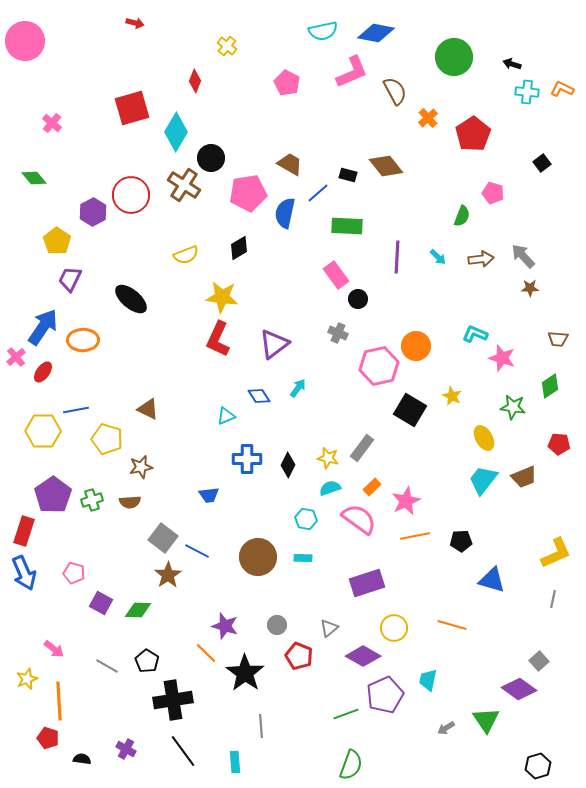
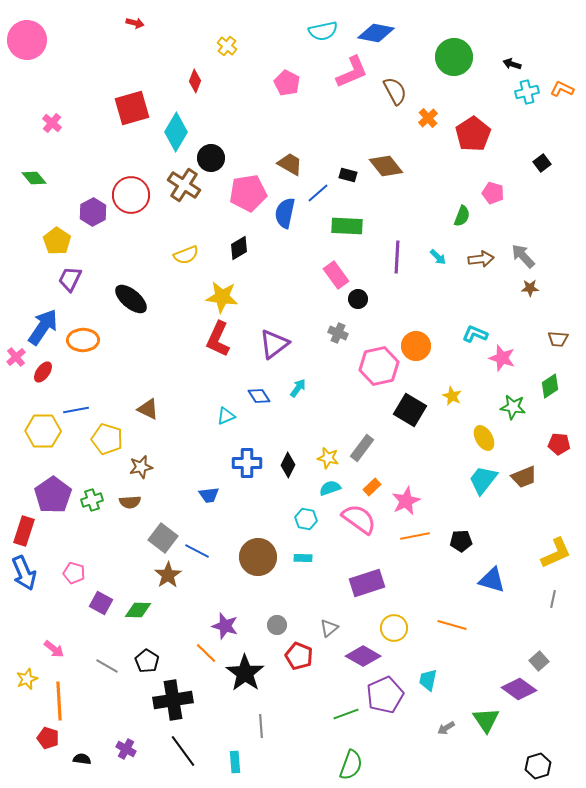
pink circle at (25, 41): moved 2 px right, 1 px up
cyan cross at (527, 92): rotated 20 degrees counterclockwise
blue cross at (247, 459): moved 4 px down
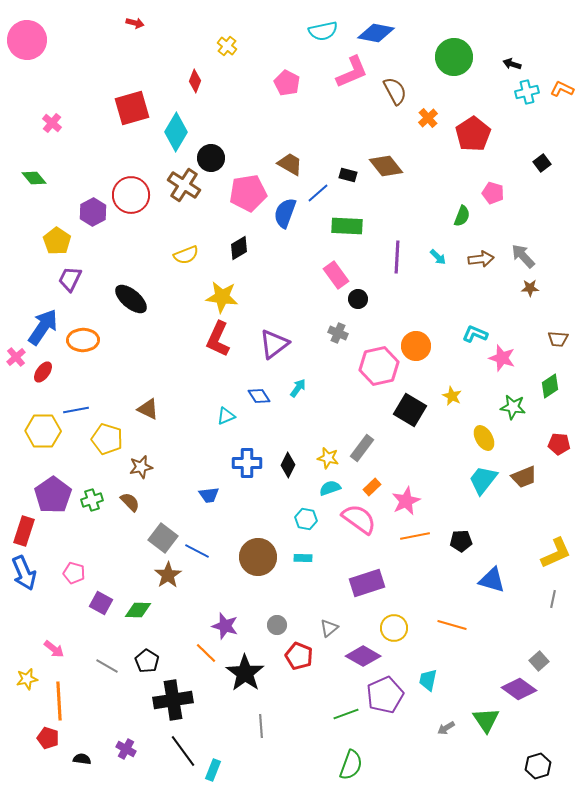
blue semicircle at (285, 213): rotated 8 degrees clockwise
brown semicircle at (130, 502): rotated 130 degrees counterclockwise
yellow star at (27, 679): rotated 10 degrees clockwise
cyan rectangle at (235, 762): moved 22 px left, 8 px down; rotated 25 degrees clockwise
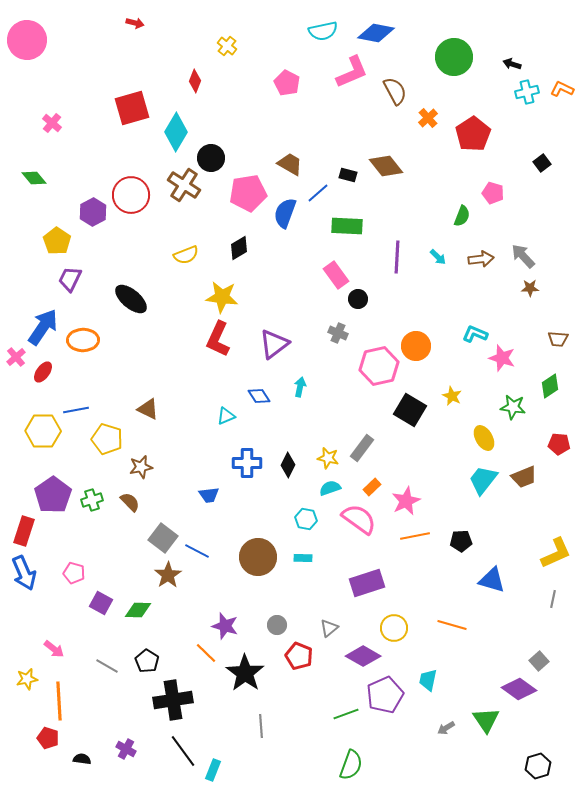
cyan arrow at (298, 388): moved 2 px right, 1 px up; rotated 24 degrees counterclockwise
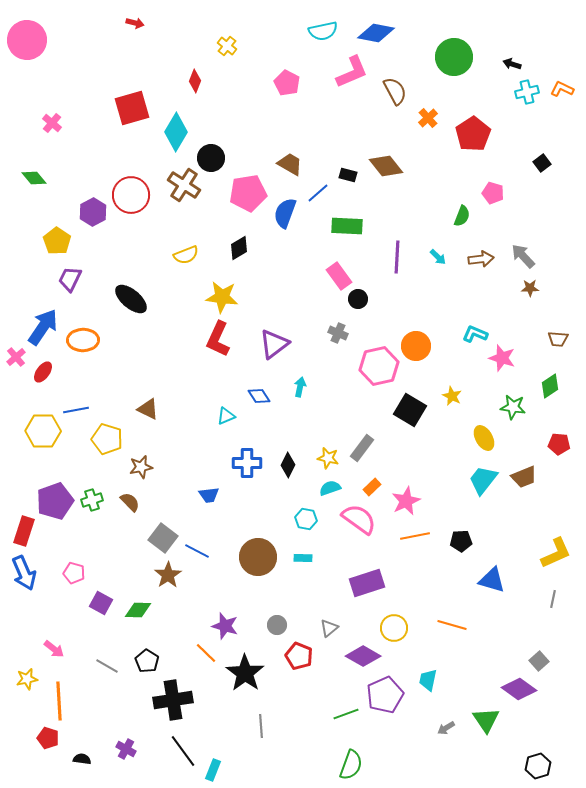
pink rectangle at (336, 275): moved 3 px right, 1 px down
purple pentagon at (53, 495): moved 2 px right, 6 px down; rotated 15 degrees clockwise
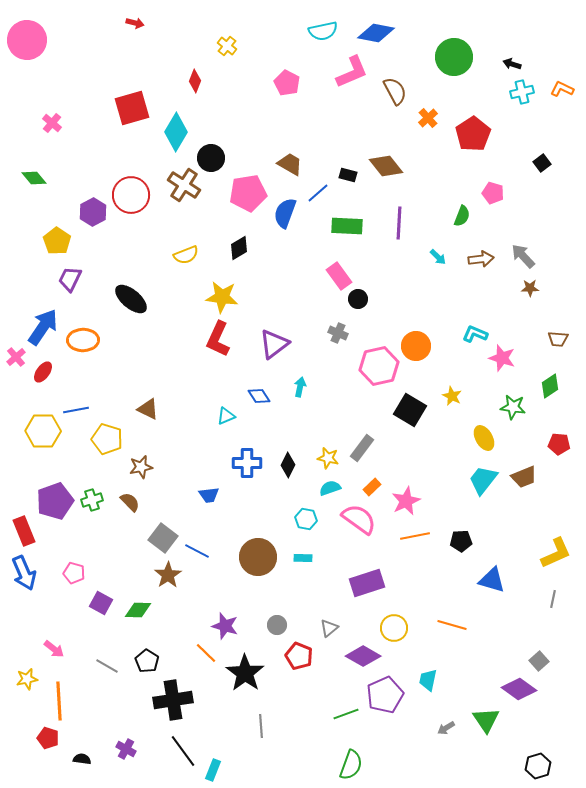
cyan cross at (527, 92): moved 5 px left
purple line at (397, 257): moved 2 px right, 34 px up
red rectangle at (24, 531): rotated 40 degrees counterclockwise
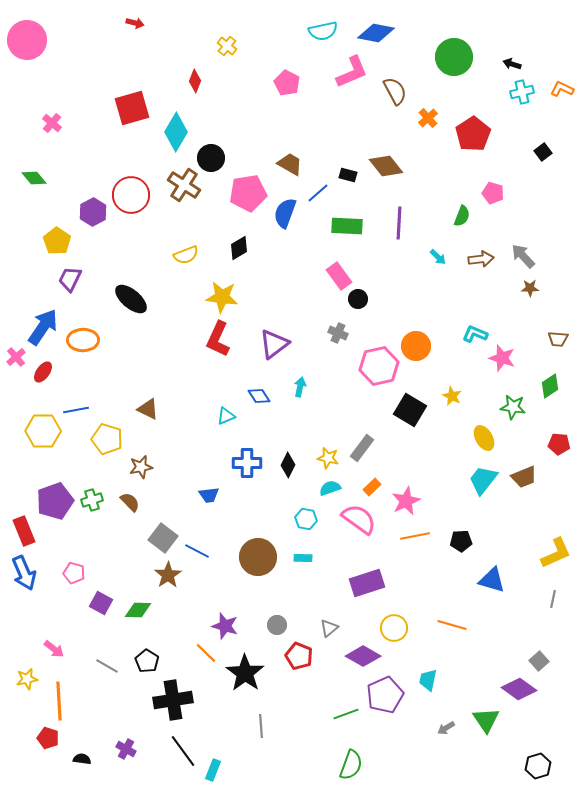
black square at (542, 163): moved 1 px right, 11 px up
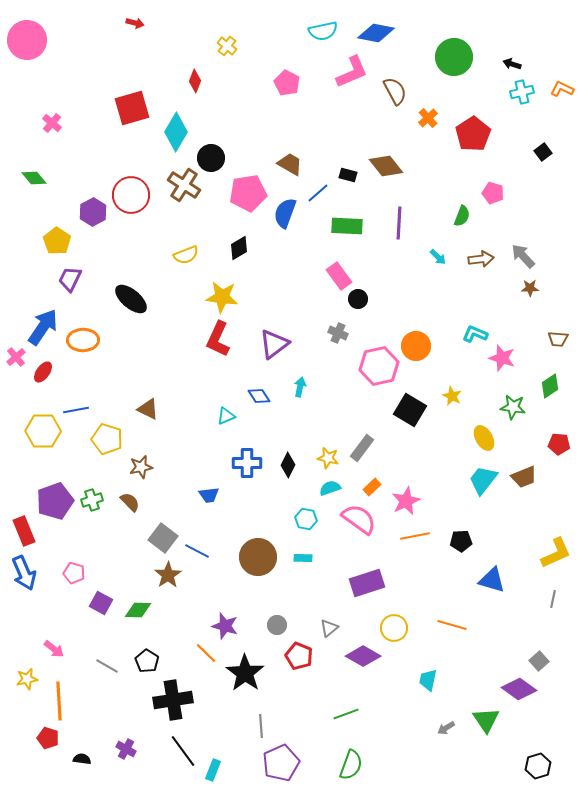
purple pentagon at (385, 695): moved 104 px left, 68 px down
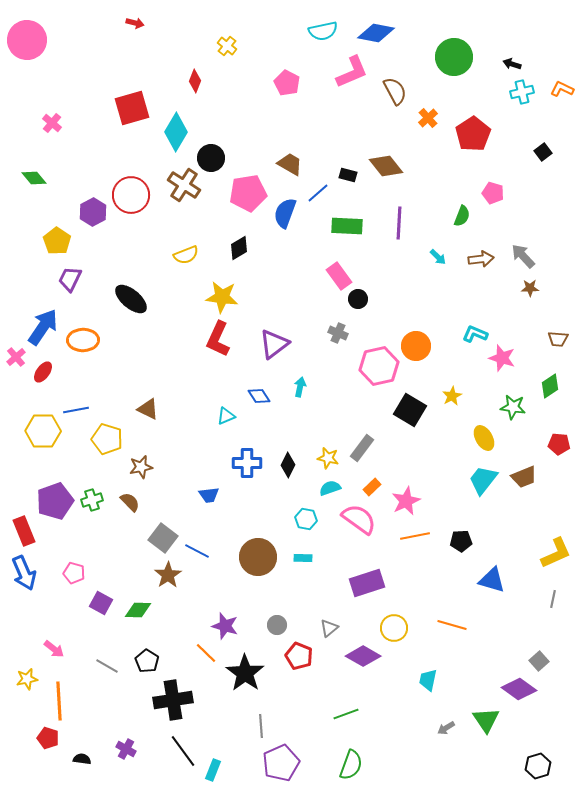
yellow star at (452, 396): rotated 18 degrees clockwise
